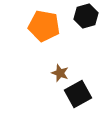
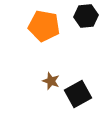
black hexagon: rotated 10 degrees clockwise
brown star: moved 9 px left, 8 px down
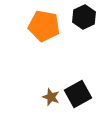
black hexagon: moved 2 px left, 1 px down; rotated 20 degrees counterclockwise
brown star: moved 16 px down
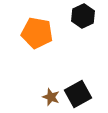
black hexagon: moved 1 px left, 1 px up
orange pentagon: moved 7 px left, 7 px down
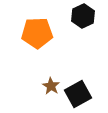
orange pentagon: rotated 12 degrees counterclockwise
brown star: moved 11 px up; rotated 12 degrees clockwise
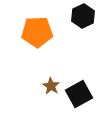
orange pentagon: moved 1 px up
black square: moved 1 px right
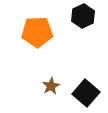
brown star: rotated 12 degrees clockwise
black square: moved 7 px right, 1 px up; rotated 20 degrees counterclockwise
